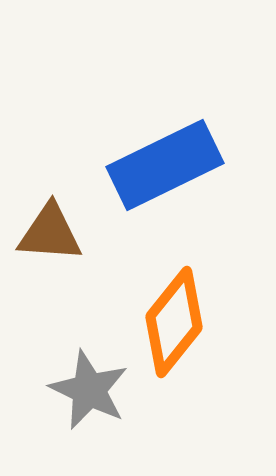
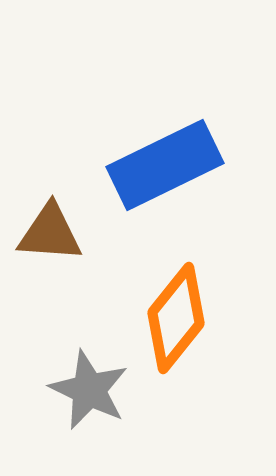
orange diamond: moved 2 px right, 4 px up
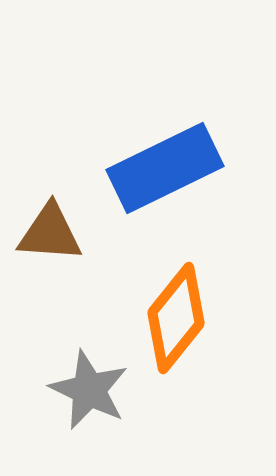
blue rectangle: moved 3 px down
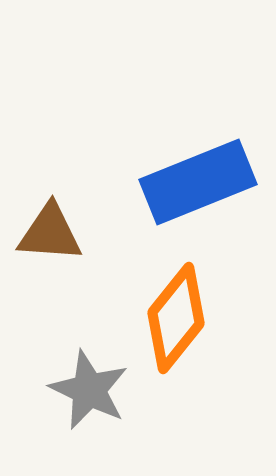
blue rectangle: moved 33 px right, 14 px down; rotated 4 degrees clockwise
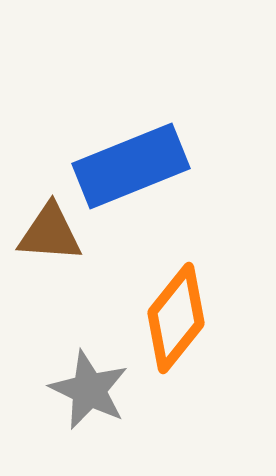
blue rectangle: moved 67 px left, 16 px up
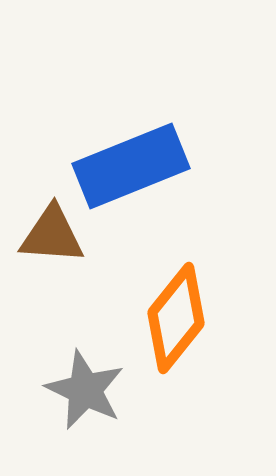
brown triangle: moved 2 px right, 2 px down
gray star: moved 4 px left
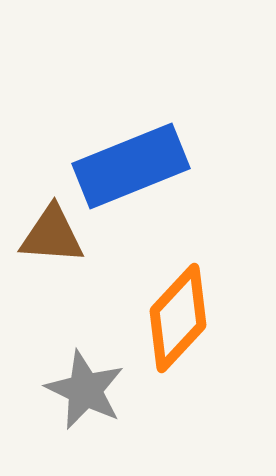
orange diamond: moved 2 px right; rotated 4 degrees clockwise
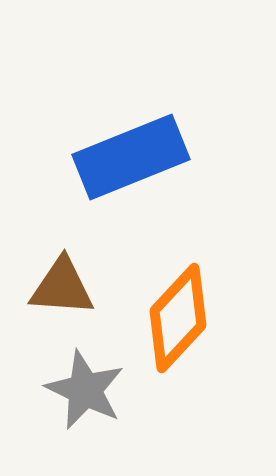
blue rectangle: moved 9 px up
brown triangle: moved 10 px right, 52 px down
